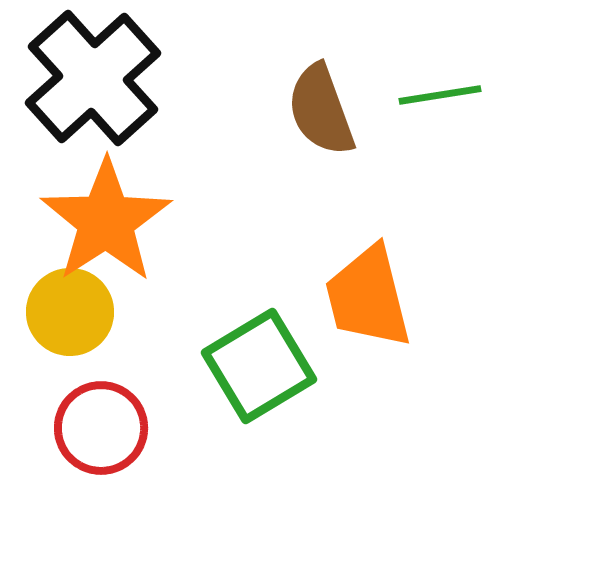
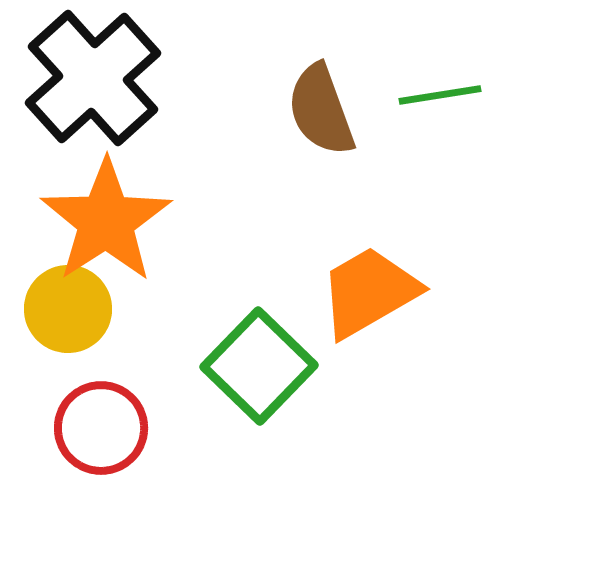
orange trapezoid: moved 1 px right, 5 px up; rotated 74 degrees clockwise
yellow circle: moved 2 px left, 3 px up
green square: rotated 15 degrees counterclockwise
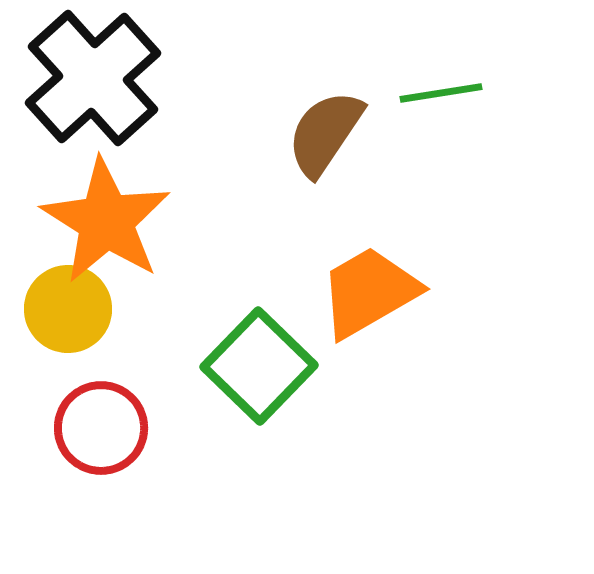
green line: moved 1 px right, 2 px up
brown semicircle: moved 4 px right, 23 px down; rotated 54 degrees clockwise
orange star: rotated 7 degrees counterclockwise
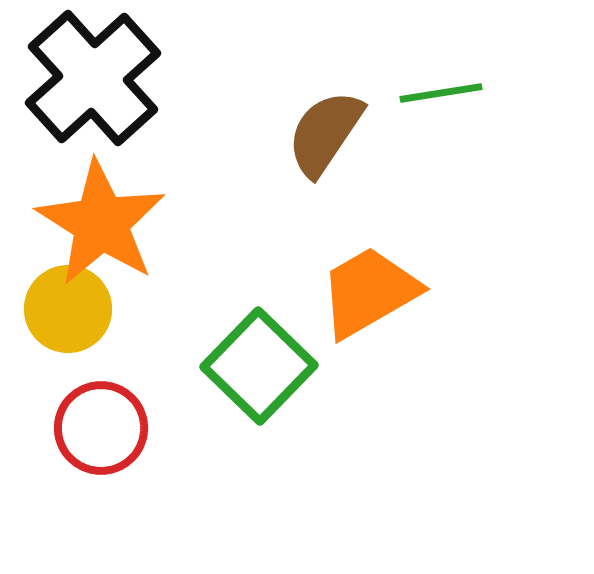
orange star: moved 5 px left, 2 px down
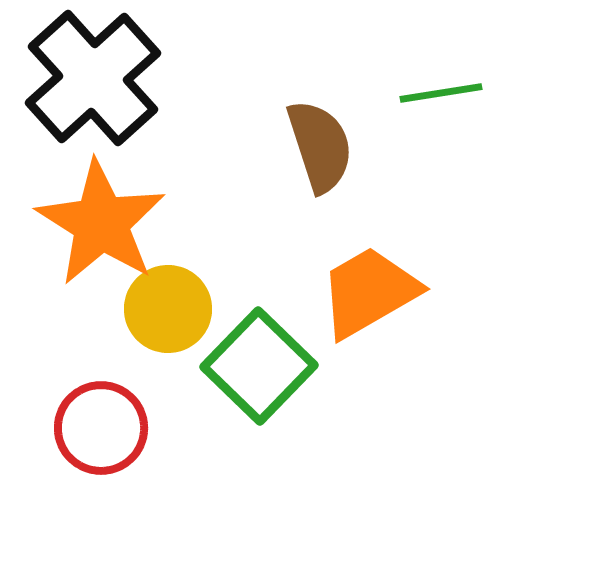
brown semicircle: moved 5 px left, 13 px down; rotated 128 degrees clockwise
yellow circle: moved 100 px right
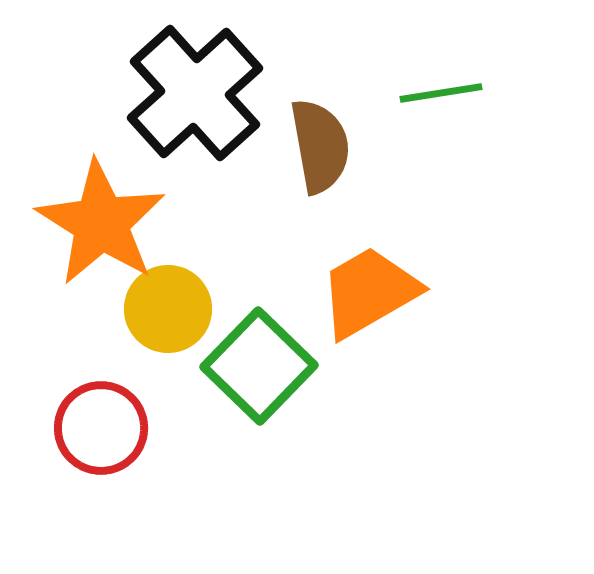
black cross: moved 102 px right, 15 px down
brown semicircle: rotated 8 degrees clockwise
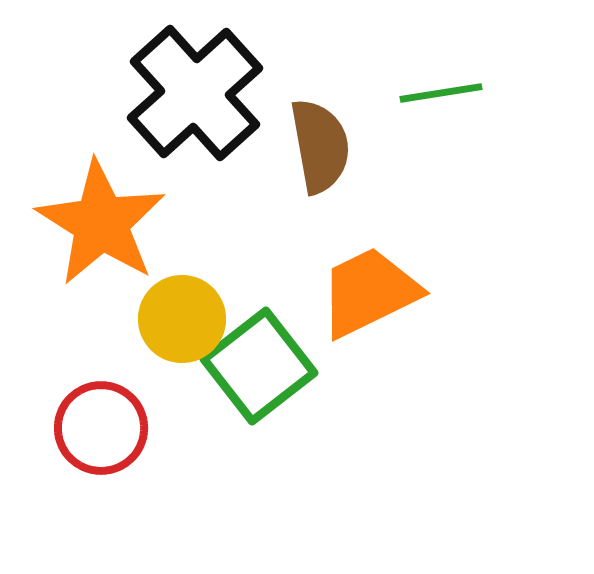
orange trapezoid: rotated 4 degrees clockwise
yellow circle: moved 14 px right, 10 px down
green square: rotated 8 degrees clockwise
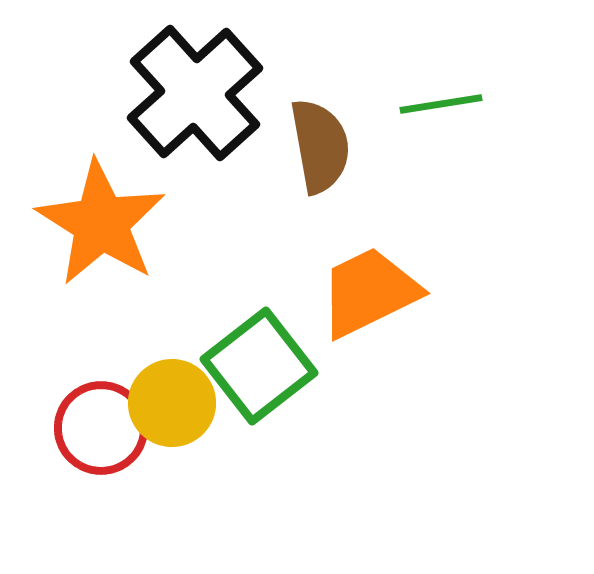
green line: moved 11 px down
yellow circle: moved 10 px left, 84 px down
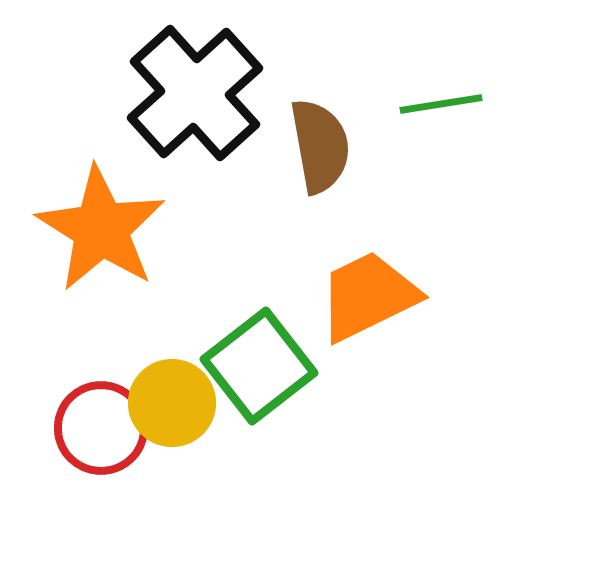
orange star: moved 6 px down
orange trapezoid: moved 1 px left, 4 px down
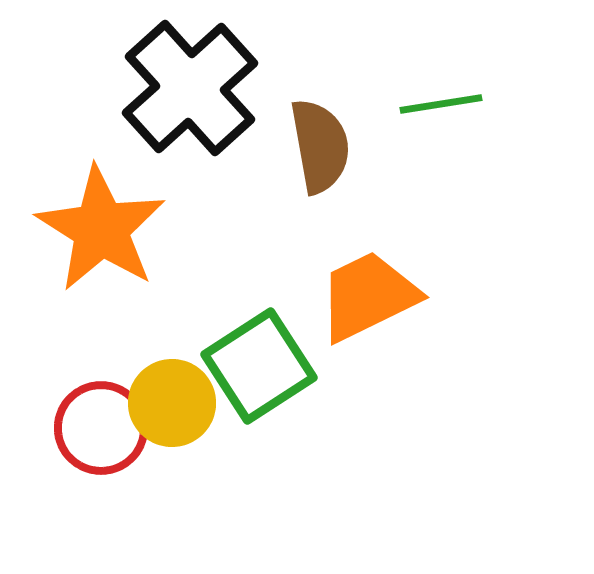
black cross: moved 5 px left, 5 px up
green square: rotated 5 degrees clockwise
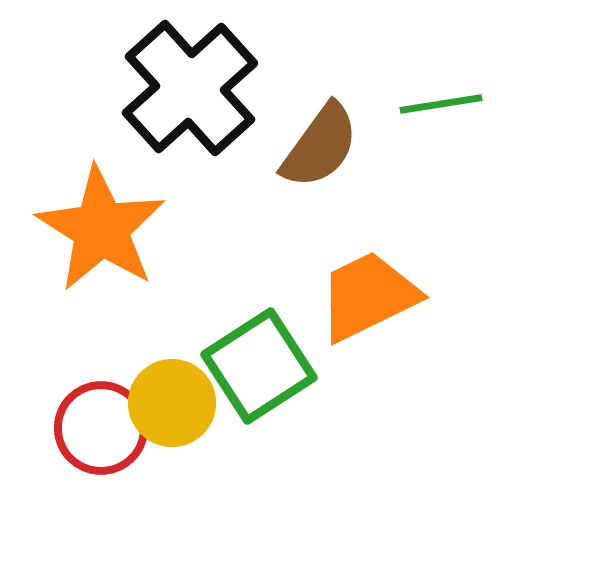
brown semicircle: rotated 46 degrees clockwise
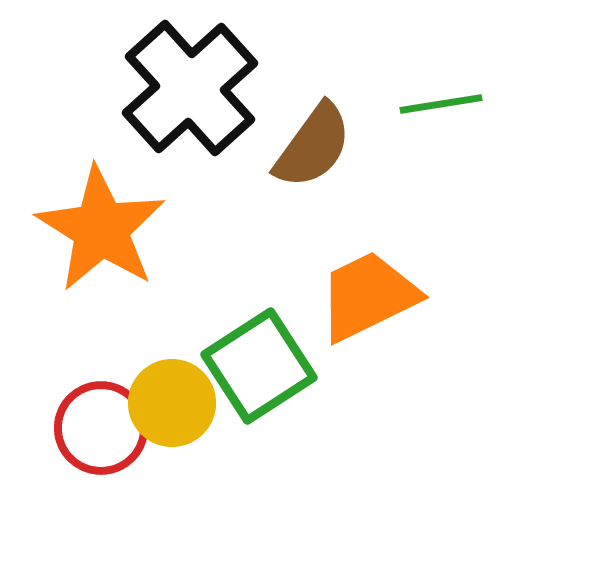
brown semicircle: moved 7 px left
